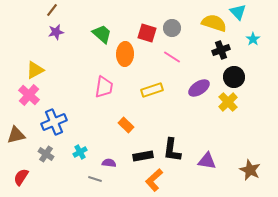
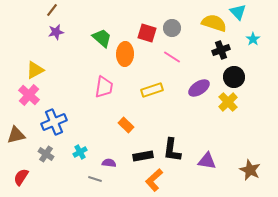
green trapezoid: moved 4 px down
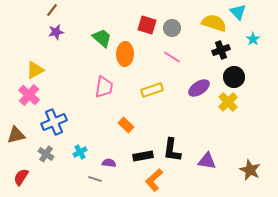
red square: moved 8 px up
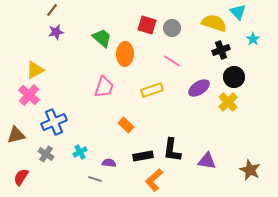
pink line: moved 4 px down
pink trapezoid: rotated 10 degrees clockwise
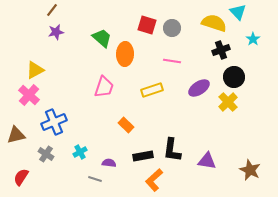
pink line: rotated 24 degrees counterclockwise
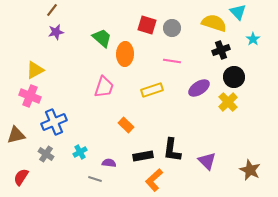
pink cross: moved 1 px right, 1 px down; rotated 20 degrees counterclockwise
purple triangle: rotated 36 degrees clockwise
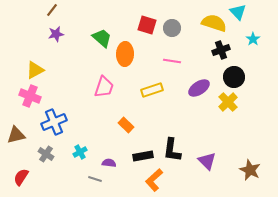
purple star: moved 2 px down
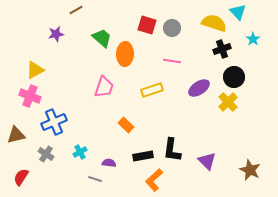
brown line: moved 24 px right; rotated 24 degrees clockwise
black cross: moved 1 px right, 1 px up
